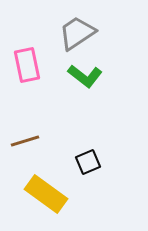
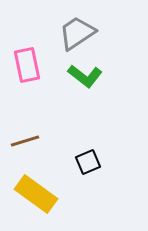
yellow rectangle: moved 10 px left
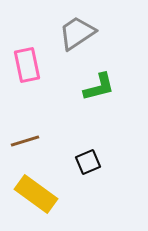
green L-shape: moved 14 px right, 11 px down; rotated 52 degrees counterclockwise
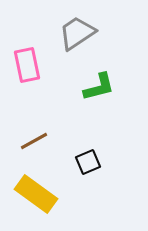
brown line: moved 9 px right; rotated 12 degrees counterclockwise
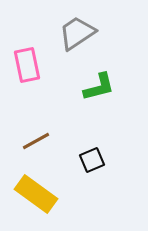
brown line: moved 2 px right
black square: moved 4 px right, 2 px up
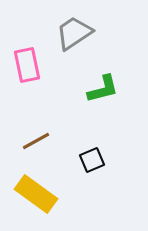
gray trapezoid: moved 3 px left
green L-shape: moved 4 px right, 2 px down
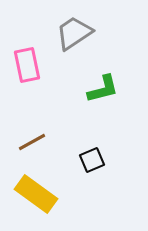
brown line: moved 4 px left, 1 px down
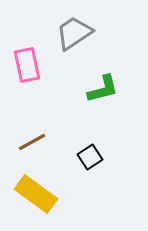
black square: moved 2 px left, 3 px up; rotated 10 degrees counterclockwise
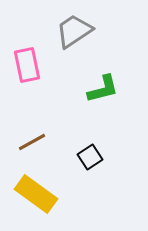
gray trapezoid: moved 2 px up
